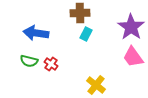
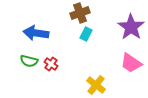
brown cross: rotated 18 degrees counterclockwise
pink trapezoid: moved 2 px left, 6 px down; rotated 20 degrees counterclockwise
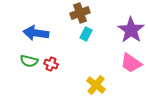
purple star: moved 3 px down
red cross: rotated 16 degrees counterclockwise
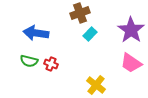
cyan rectangle: moved 4 px right; rotated 16 degrees clockwise
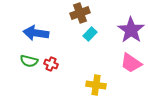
yellow cross: rotated 30 degrees counterclockwise
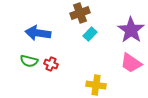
blue arrow: moved 2 px right
